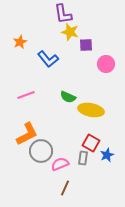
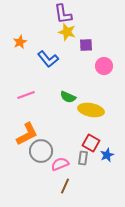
yellow star: moved 3 px left
pink circle: moved 2 px left, 2 px down
brown line: moved 2 px up
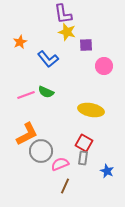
green semicircle: moved 22 px left, 5 px up
red square: moved 7 px left
blue star: moved 16 px down; rotated 24 degrees counterclockwise
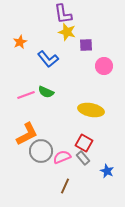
gray rectangle: rotated 48 degrees counterclockwise
pink semicircle: moved 2 px right, 7 px up
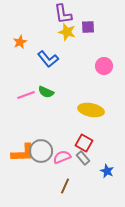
purple square: moved 2 px right, 18 px up
orange L-shape: moved 4 px left, 19 px down; rotated 25 degrees clockwise
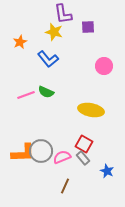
yellow star: moved 13 px left
red square: moved 1 px down
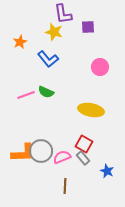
pink circle: moved 4 px left, 1 px down
brown line: rotated 21 degrees counterclockwise
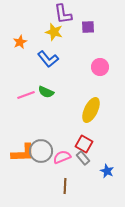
yellow ellipse: rotated 75 degrees counterclockwise
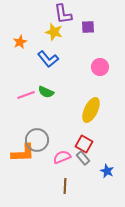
gray circle: moved 4 px left, 11 px up
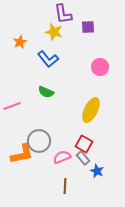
pink line: moved 14 px left, 11 px down
gray circle: moved 2 px right, 1 px down
orange L-shape: moved 1 px left, 1 px down; rotated 10 degrees counterclockwise
blue star: moved 10 px left
